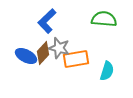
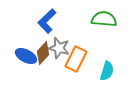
orange rectangle: rotated 55 degrees counterclockwise
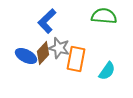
green semicircle: moved 3 px up
orange rectangle: rotated 15 degrees counterclockwise
cyan semicircle: rotated 18 degrees clockwise
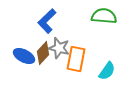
blue ellipse: moved 2 px left
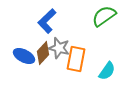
green semicircle: rotated 40 degrees counterclockwise
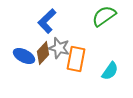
cyan semicircle: moved 3 px right
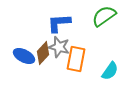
blue L-shape: moved 12 px right, 2 px down; rotated 40 degrees clockwise
gray star: moved 1 px up
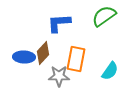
gray star: moved 29 px down; rotated 15 degrees counterclockwise
blue ellipse: moved 1 px down; rotated 25 degrees counterclockwise
